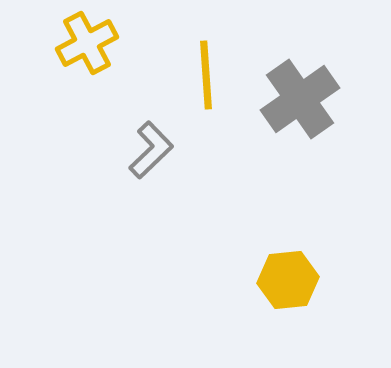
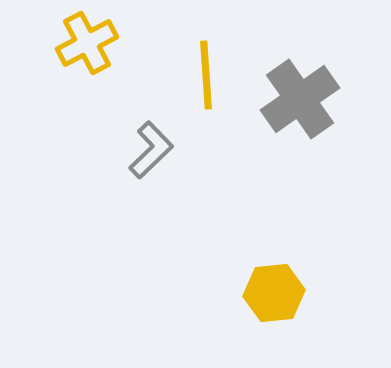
yellow hexagon: moved 14 px left, 13 px down
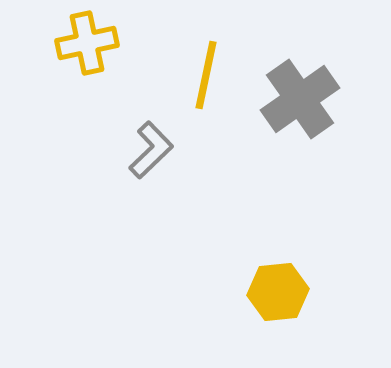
yellow cross: rotated 16 degrees clockwise
yellow line: rotated 16 degrees clockwise
yellow hexagon: moved 4 px right, 1 px up
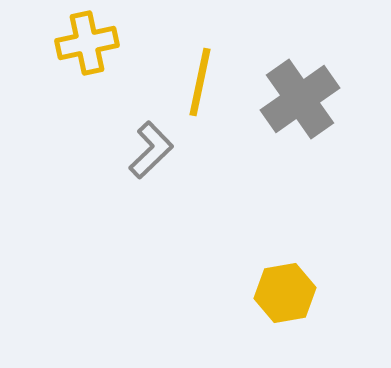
yellow line: moved 6 px left, 7 px down
yellow hexagon: moved 7 px right, 1 px down; rotated 4 degrees counterclockwise
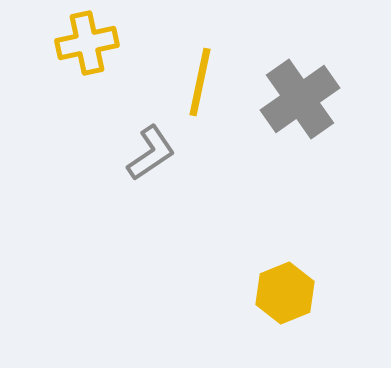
gray L-shape: moved 3 px down; rotated 10 degrees clockwise
yellow hexagon: rotated 12 degrees counterclockwise
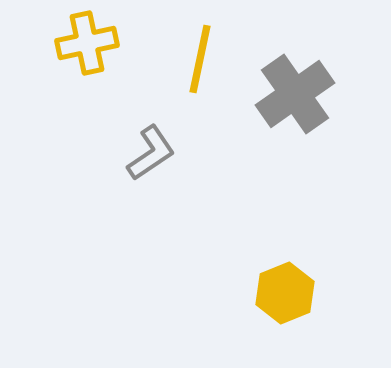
yellow line: moved 23 px up
gray cross: moved 5 px left, 5 px up
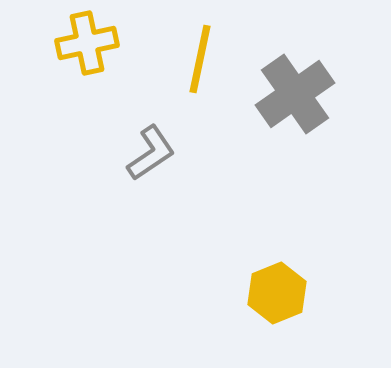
yellow hexagon: moved 8 px left
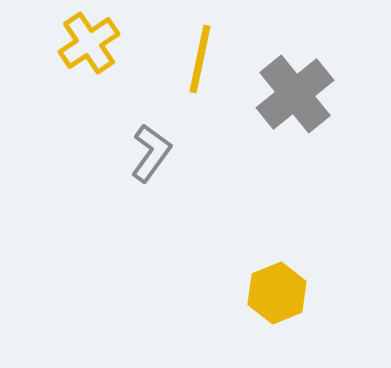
yellow cross: moved 2 px right; rotated 22 degrees counterclockwise
gray cross: rotated 4 degrees counterclockwise
gray L-shape: rotated 20 degrees counterclockwise
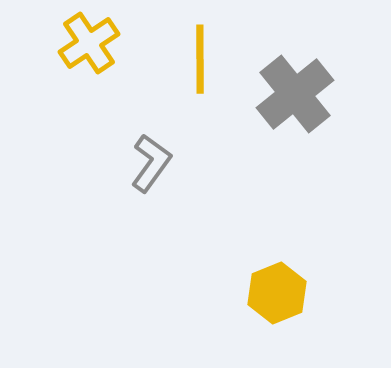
yellow line: rotated 12 degrees counterclockwise
gray L-shape: moved 10 px down
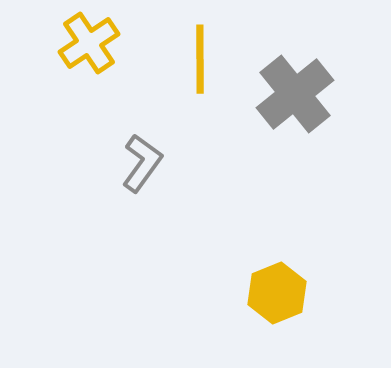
gray L-shape: moved 9 px left
